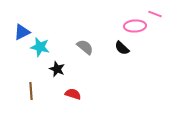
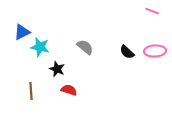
pink line: moved 3 px left, 3 px up
pink ellipse: moved 20 px right, 25 px down
black semicircle: moved 5 px right, 4 px down
red semicircle: moved 4 px left, 4 px up
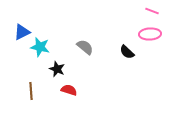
pink ellipse: moved 5 px left, 17 px up
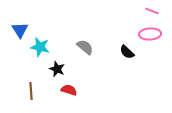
blue triangle: moved 2 px left, 2 px up; rotated 36 degrees counterclockwise
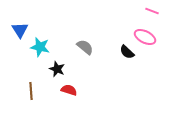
pink ellipse: moved 5 px left, 3 px down; rotated 30 degrees clockwise
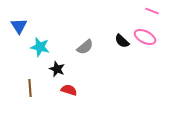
blue triangle: moved 1 px left, 4 px up
gray semicircle: rotated 102 degrees clockwise
black semicircle: moved 5 px left, 11 px up
brown line: moved 1 px left, 3 px up
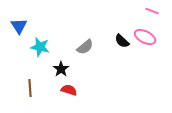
black star: moved 4 px right; rotated 14 degrees clockwise
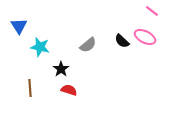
pink line: rotated 16 degrees clockwise
gray semicircle: moved 3 px right, 2 px up
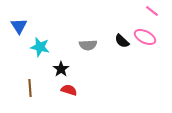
gray semicircle: rotated 36 degrees clockwise
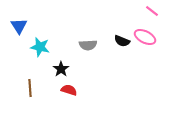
black semicircle: rotated 21 degrees counterclockwise
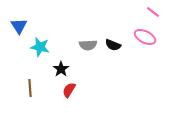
pink line: moved 1 px right, 1 px down
black semicircle: moved 9 px left, 4 px down
red semicircle: rotated 77 degrees counterclockwise
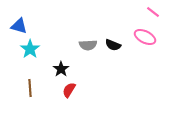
blue triangle: rotated 42 degrees counterclockwise
cyan star: moved 10 px left, 2 px down; rotated 24 degrees clockwise
